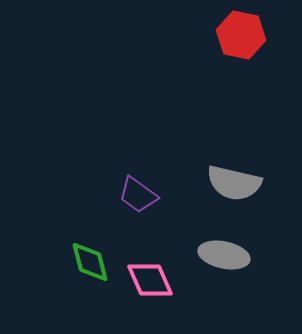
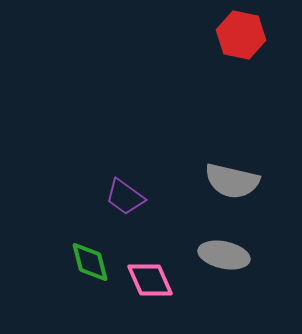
gray semicircle: moved 2 px left, 2 px up
purple trapezoid: moved 13 px left, 2 px down
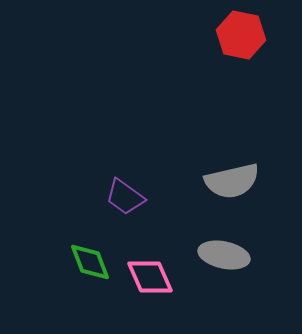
gray semicircle: rotated 26 degrees counterclockwise
green diamond: rotated 6 degrees counterclockwise
pink diamond: moved 3 px up
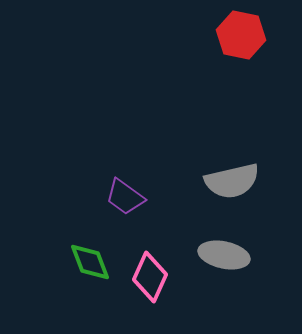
pink diamond: rotated 48 degrees clockwise
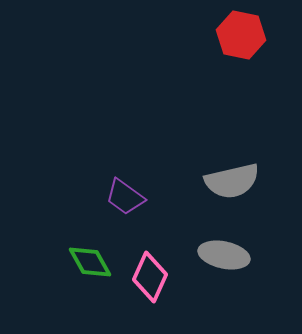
green diamond: rotated 9 degrees counterclockwise
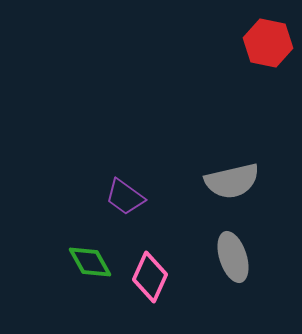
red hexagon: moved 27 px right, 8 px down
gray ellipse: moved 9 px right, 2 px down; rotated 60 degrees clockwise
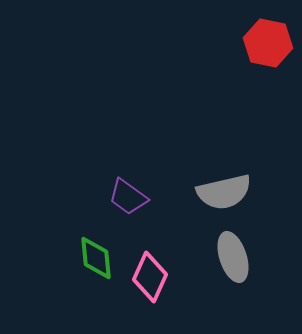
gray semicircle: moved 8 px left, 11 px down
purple trapezoid: moved 3 px right
green diamond: moved 6 px right, 4 px up; rotated 24 degrees clockwise
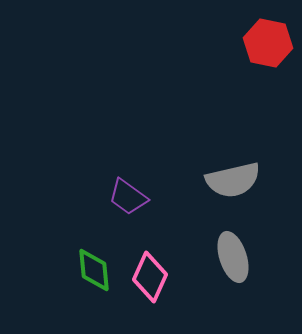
gray semicircle: moved 9 px right, 12 px up
green diamond: moved 2 px left, 12 px down
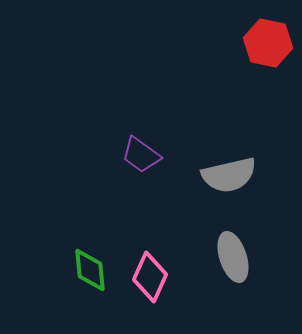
gray semicircle: moved 4 px left, 5 px up
purple trapezoid: moved 13 px right, 42 px up
green diamond: moved 4 px left
